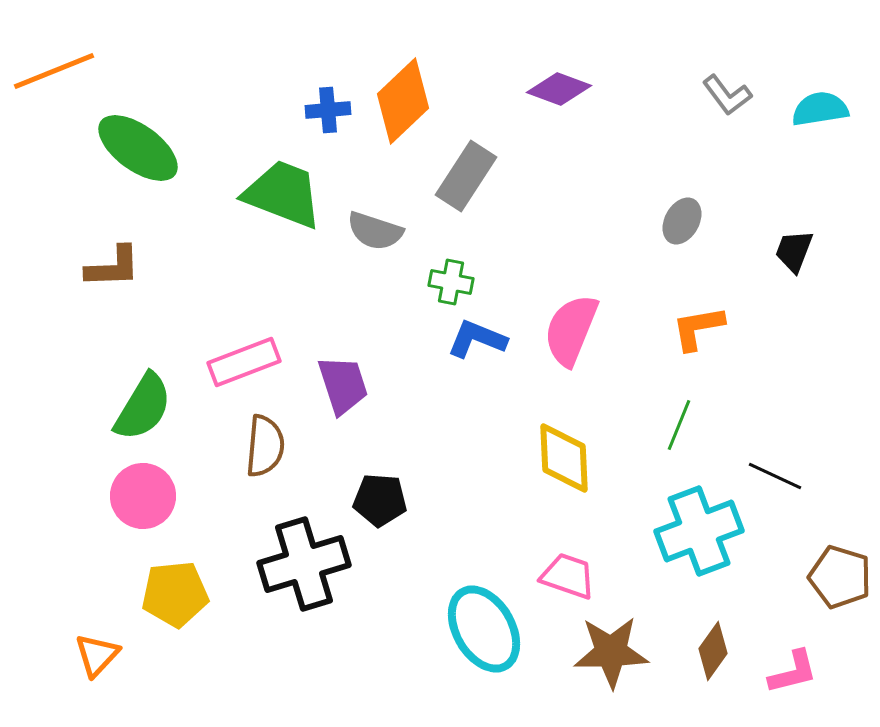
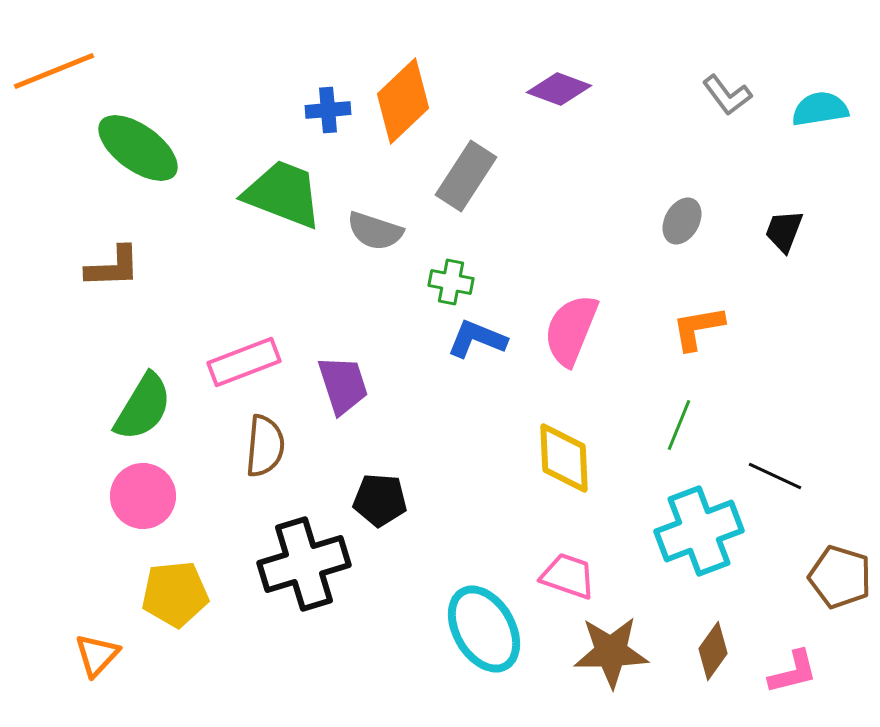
black trapezoid: moved 10 px left, 20 px up
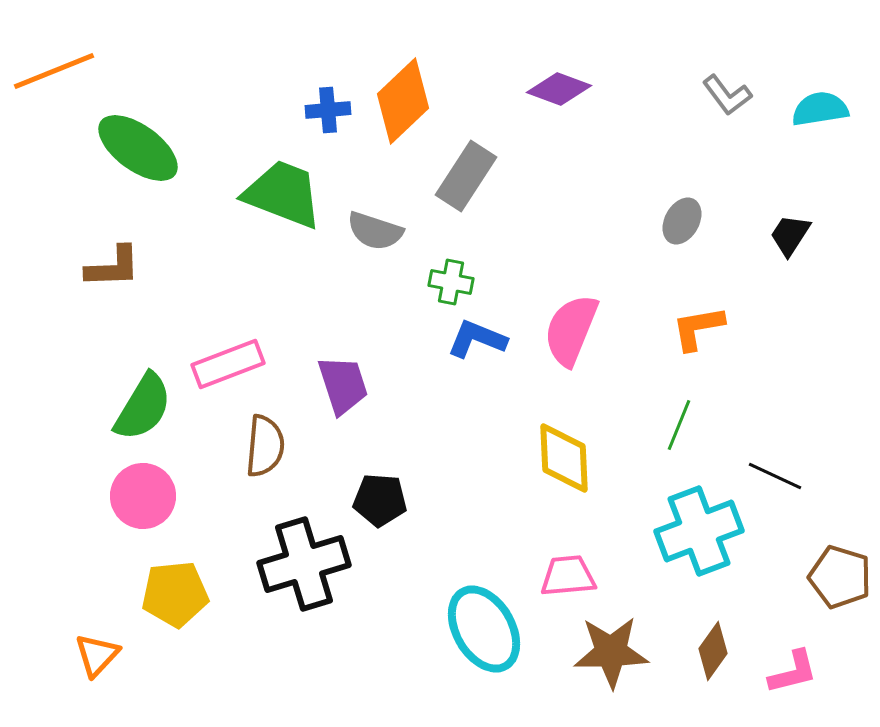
black trapezoid: moved 6 px right, 4 px down; rotated 12 degrees clockwise
pink rectangle: moved 16 px left, 2 px down
pink trapezoid: rotated 24 degrees counterclockwise
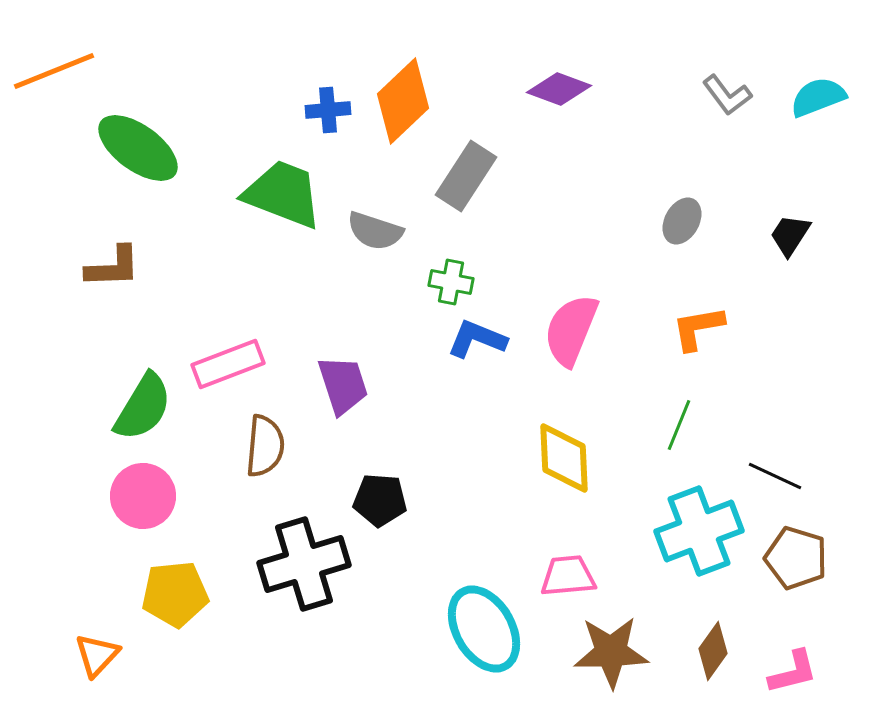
cyan semicircle: moved 2 px left, 12 px up; rotated 12 degrees counterclockwise
brown pentagon: moved 44 px left, 19 px up
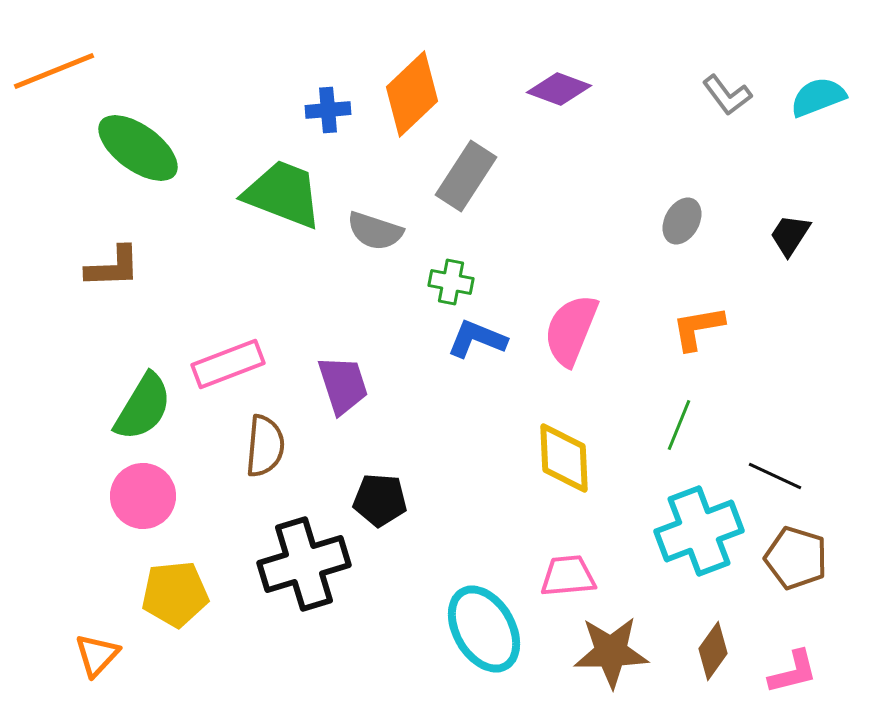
orange diamond: moved 9 px right, 7 px up
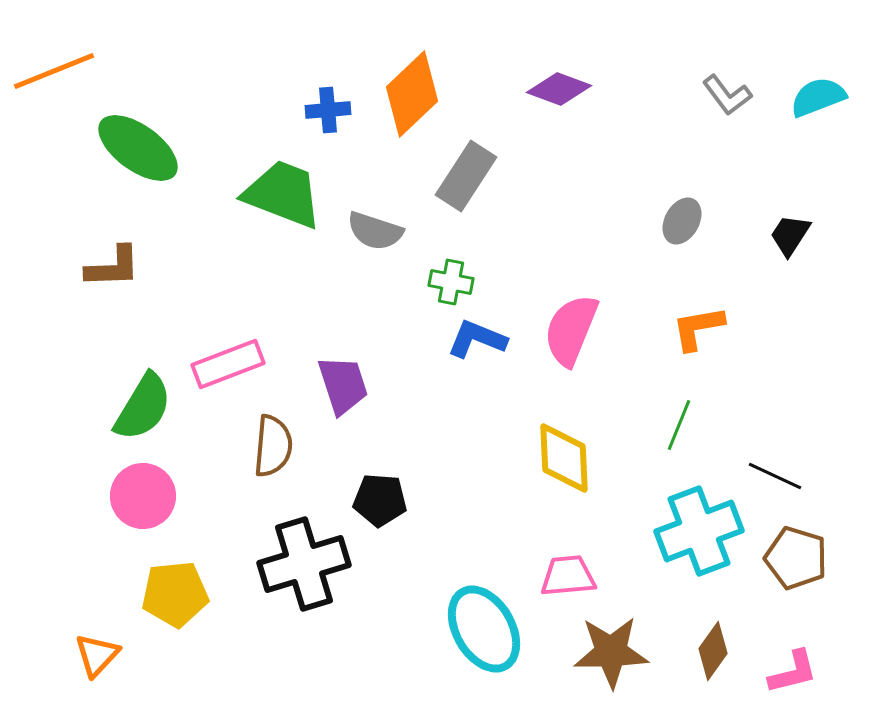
brown semicircle: moved 8 px right
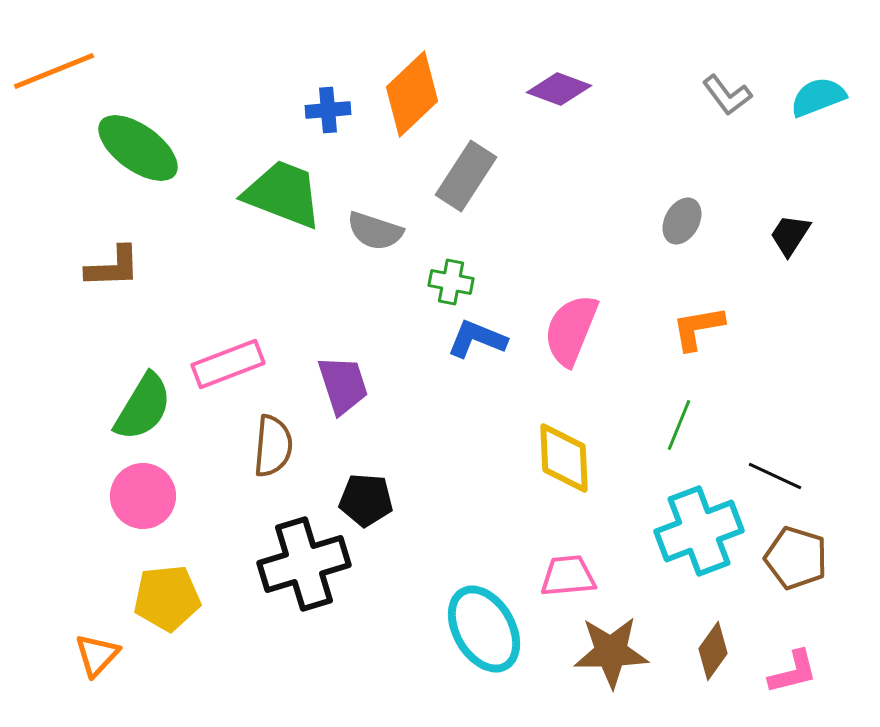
black pentagon: moved 14 px left
yellow pentagon: moved 8 px left, 4 px down
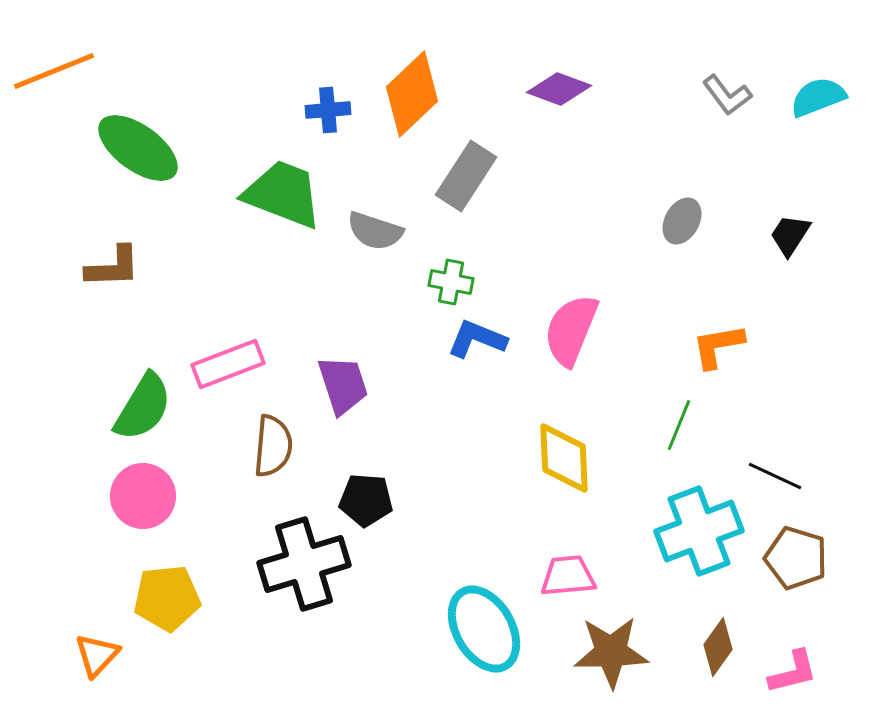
orange L-shape: moved 20 px right, 18 px down
brown diamond: moved 5 px right, 4 px up
